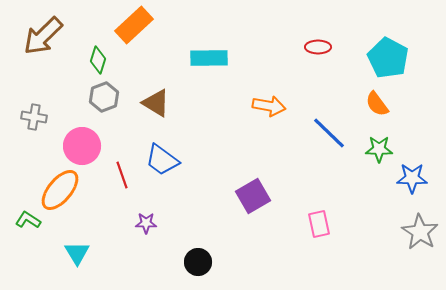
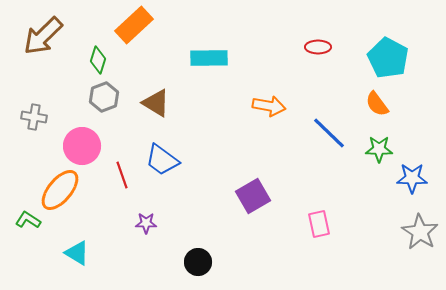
cyan triangle: rotated 28 degrees counterclockwise
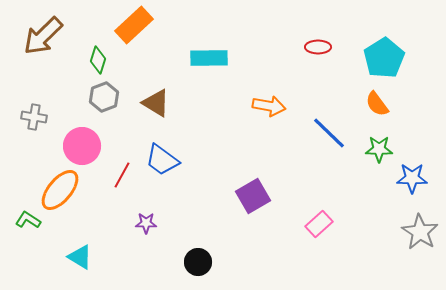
cyan pentagon: moved 4 px left; rotated 12 degrees clockwise
red line: rotated 48 degrees clockwise
pink rectangle: rotated 60 degrees clockwise
cyan triangle: moved 3 px right, 4 px down
